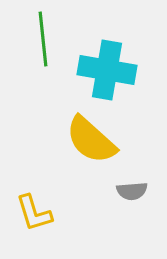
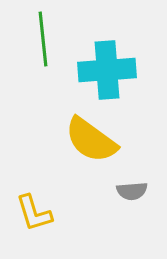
cyan cross: rotated 14 degrees counterclockwise
yellow semicircle: rotated 6 degrees counterclockwise
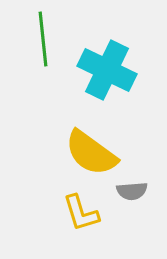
cyan cross: rotated 30 degrees clockwise
yellow semicircle: moved 13 px down
yellow L-shape: moved 47 px right
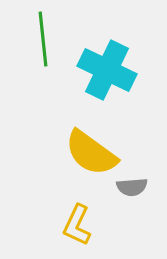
gray semicircle: moved 4 px up
yellow L-shape: moved 4 px left, 12 px down; rotated 42 degrees clockwise
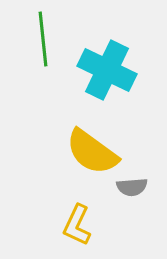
yellow semicircle: moved 1 px right, 1 px up
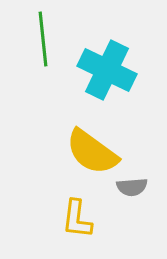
yellow L-shape: moved 6 px up; rotated 18 degrees counterclockwise
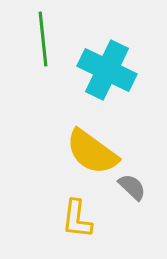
gray semicircle: rotated 132 degrees counterclockwise
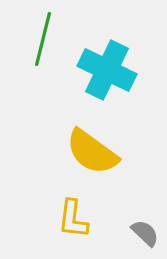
green line: rotated 20 degrees clockwise
gray semicircle: moved 13 px right, 46 px down
yellow L-shape: moved 4 px left
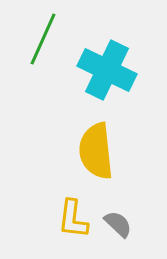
green line: rotated 10 degrees clockwise
yellow semicircle: moved 4 px right, 1 px up; rotated 48 degrees clockwise
gray semicircle: moved 27 px left, 9 px up
